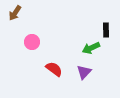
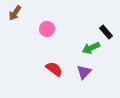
black rectangle: moved 2 px down; rotated 40 degrees counterclockwise
pink circle: moved 15 px right, 13 px up
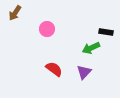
black rectangle: rotated 40 degrees counterclockwise
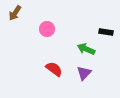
green arrow: moved 5 px left, 1 px down; rotated 48 degrees clockwise
purple triangle: moved 1 px down
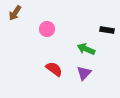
black rectangle: moved 1 px right, 2 px up
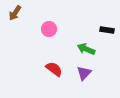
pink circle: moved 2 px right
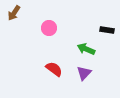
brown arrow: moved 1 px left
pink circle: moved 1 px up
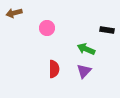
brown arrow: rotated 42 degrees clockwise
pink circle: moved 2 px left
red semicircle: rotated 54 degrees clockwise
purple triangle: moved 2 px up
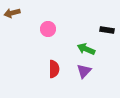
brown arrow: moved 2 px left
pink circle: moved 1 px right, 1 px down
